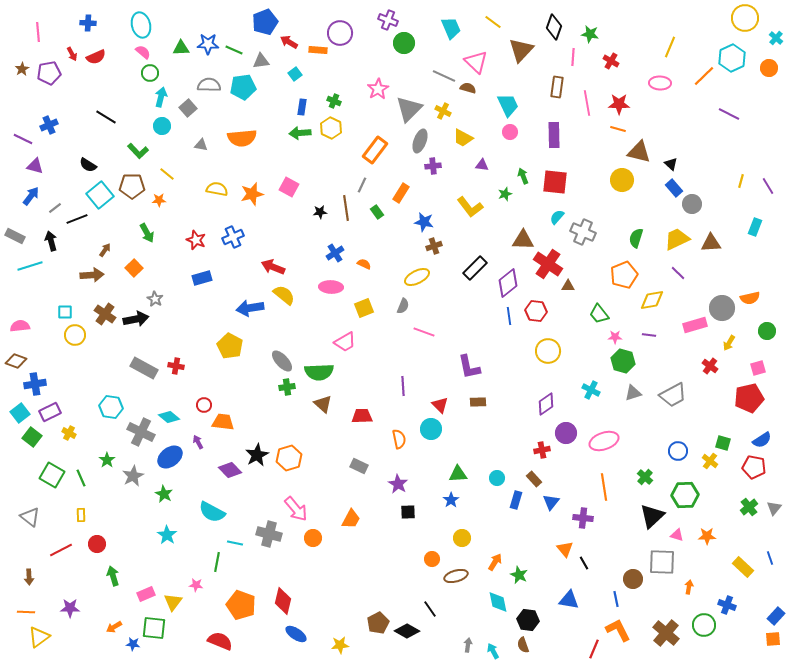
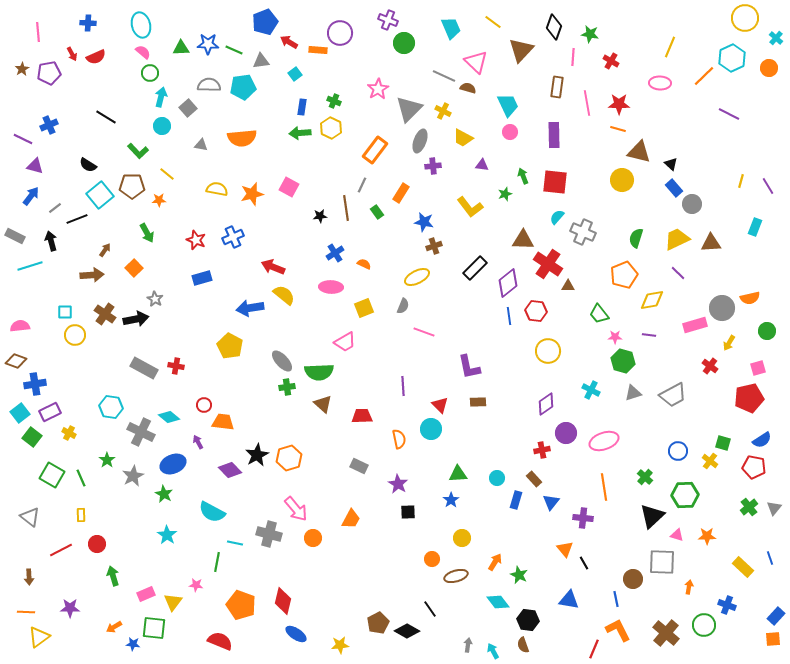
black star at (320, 212): moved 4 px down
blue ellipse at (170, 457): moved 3 px right, 7 px down; rotated 15 degrees clockwise
cyan diamond at (498, 602): rotated 25 degrees counterclockwise
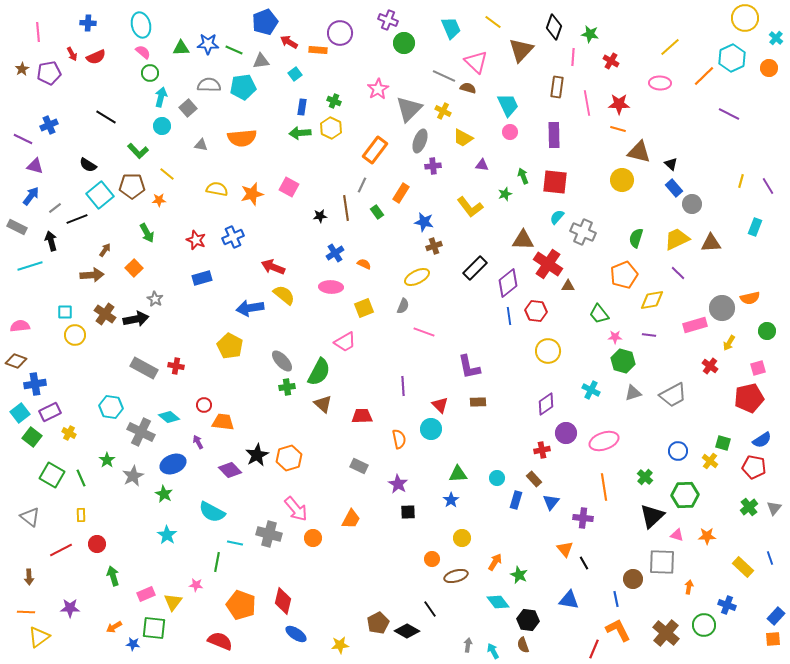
yellow line at (670, 47): rotated 25 degrees clockwise
gray rectangle at (15, 236): moved 2 px right, 9 px up
green semicircle at (319, 372): rotated 60 degrees counterclockwise
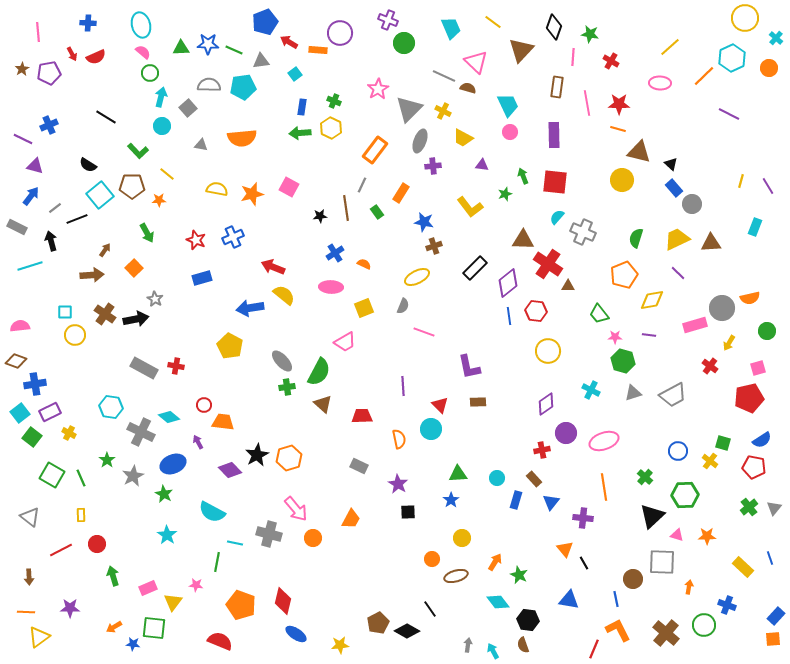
pink rectangle at (146, 594): moved 2 px right, 6 px up
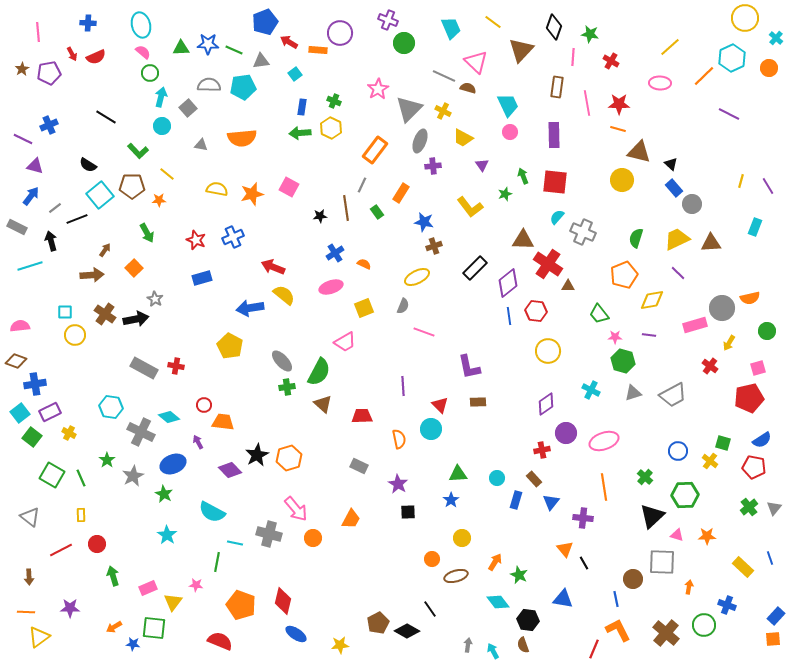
purple triangle at (482, 165): rotated 48 degrees clockwise
pink ellipse at (331, 287): rotated 20 degrees counterclockwise
blue triangle at (569, 600): moved 6 px left, 1 px up
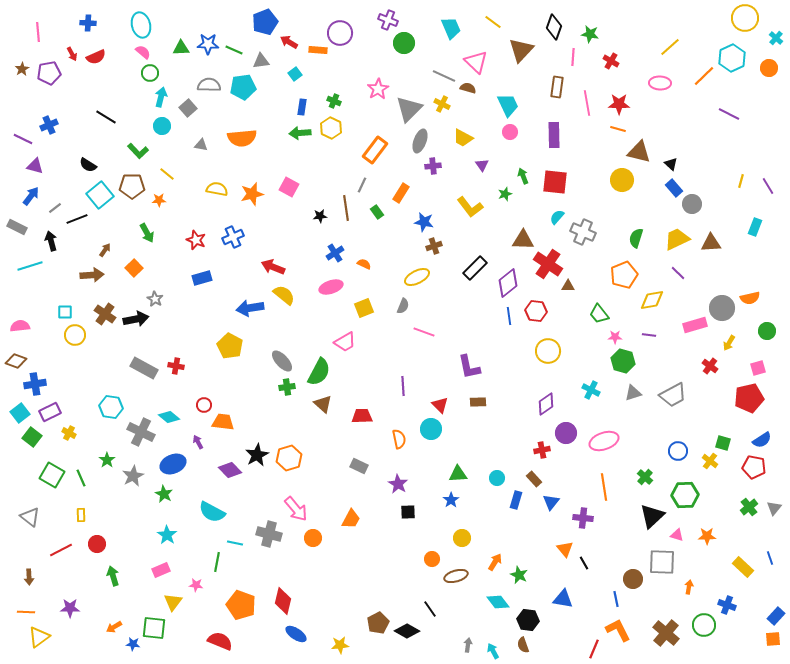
yellow cross at (443, 111): moved 1 px left, 7 px up
pink rectangle at (148, 588): moved 13 px right, 18 px up
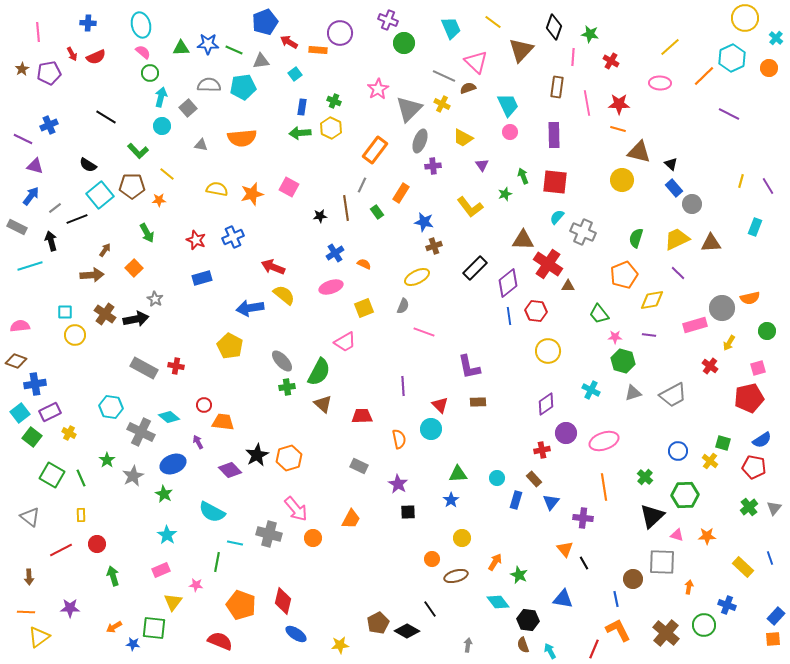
brown semicircle at (468, 88): rotated 35 degrees counterclockwise
cyan arrow at (493, 651): moved 57 px right
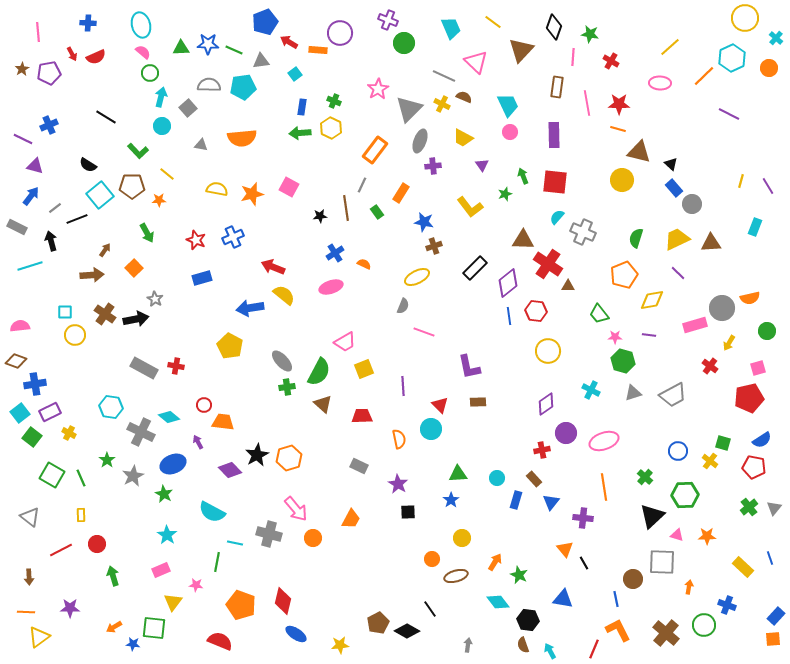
brown semicircle at (468, 88): moved 4 px left, 9 px down; rotated 42 degrees clockwise
yellow square at (364, 308): moved 61 px down
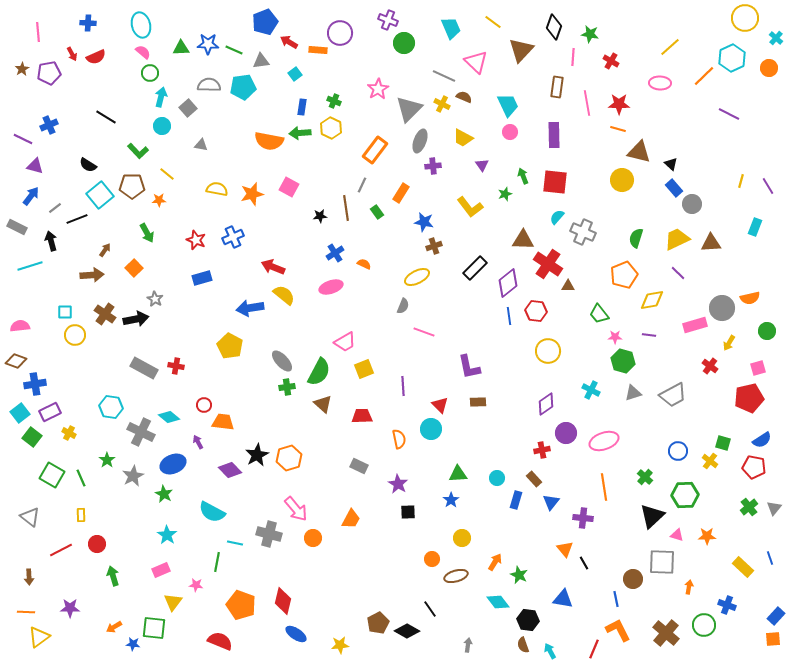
orange semicircle at (242, 138): moved 27 px right, 3 px down; rotated 16 degrees clockwise
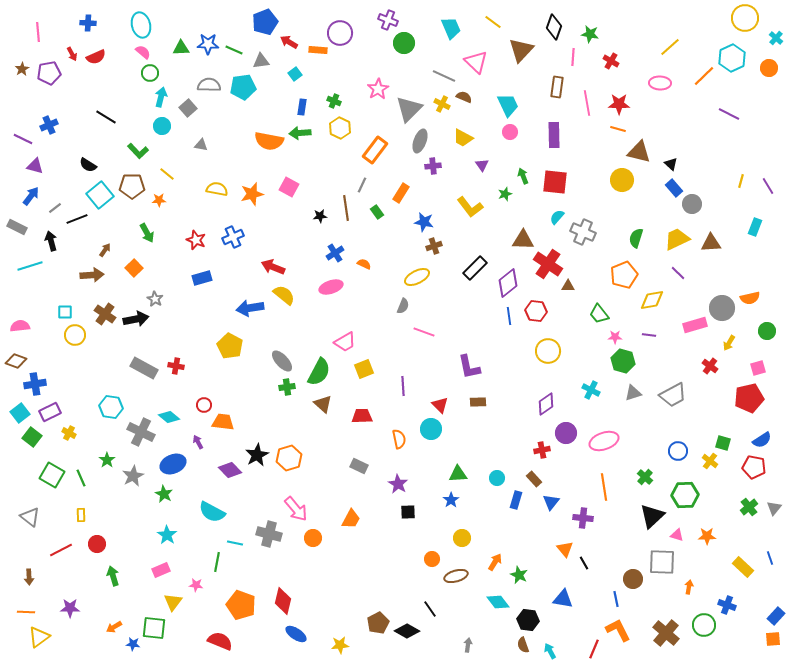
yellow hexagon at (331, 128): moved 9 px right
